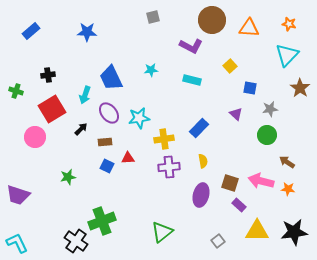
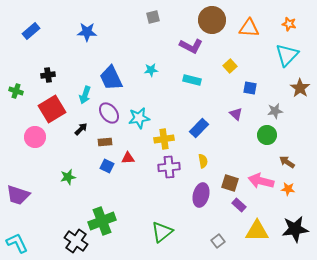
gray star at (270, 109): moved 5 px right, 2 px down
black star at (294, 232): moved 1 px right, 3 px up
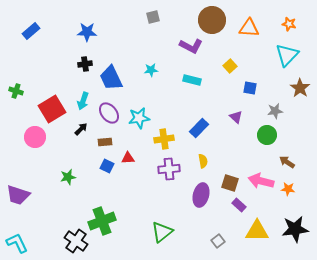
black cross at (48, 75): moved 37 px right, 11 px up
cyan arrow at (85, 95): moved 2 px left, 6 px down
purple triangle at (236, 114): moved 3 px down
purple cross at (169, 167): moved 2 px down
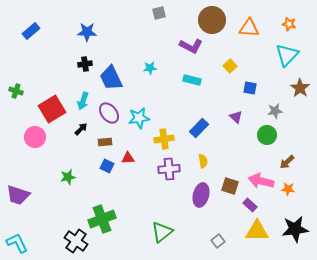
gray square at (153, 17): moved 6 px right, 4 px up
cyan star at (151, 70): moved 1 px left, 2 px up
brown arrow at (287, 162): rotated 77 degrees counterclockwise
brown square at (230, 183): moved 3 px down
purple rectangle at (239, 205): moved 11 px right
green cross at (102, 221): moved 2 px up
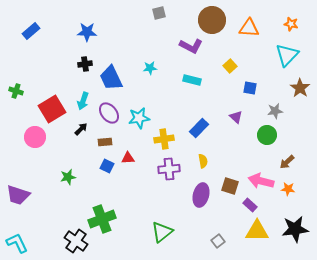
orange star at (289, 24): moved 2 px right
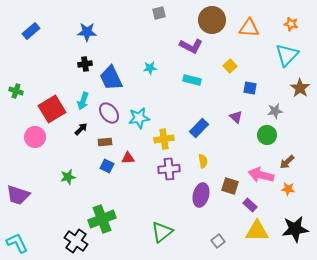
pink arrow at (261, 181): moved 6 px up
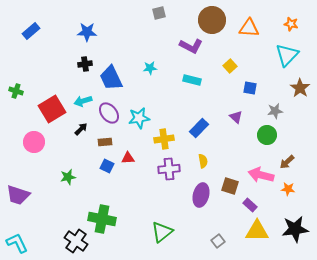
cyan arrow at (83, 101): rotated 54 degrees clockwise
pink circle at (35, 137): moved 1 px left, 5 px down
green cross at (102, 219): rotated 32 degrees clockwise
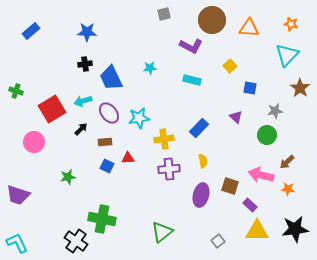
gray square at (159, 13): moved 5 px right, 1 px down
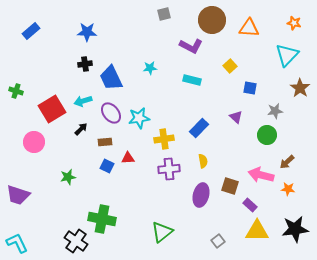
orange star at (291, 24): moved 3 px right, 1 px up
purple ellipse at (109, 113): moved 2 px right
